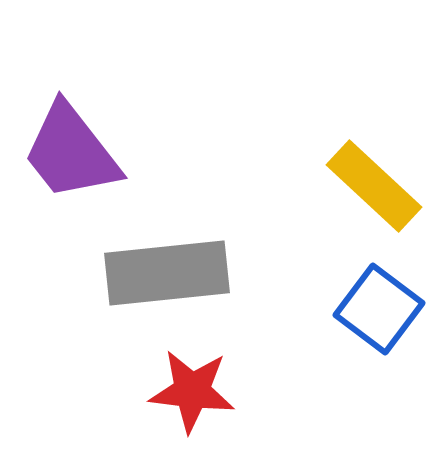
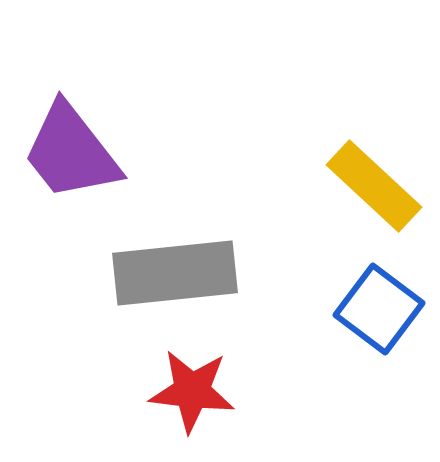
gray rectangle: moved 8 px right
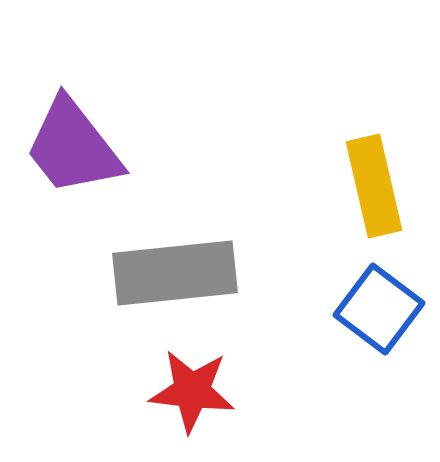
purple trapezoid: moved 2 px right, 5 px up
yellow rectangle: rotated 34 degrees clockwise
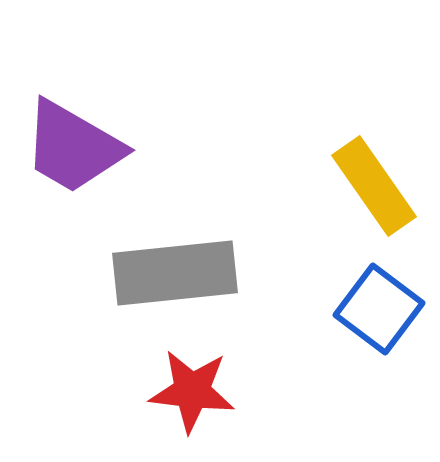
purple trapezoid: rotated 22 degrees counterclockwise
yellow rectangle: rotated 22 degrees counterclockwise
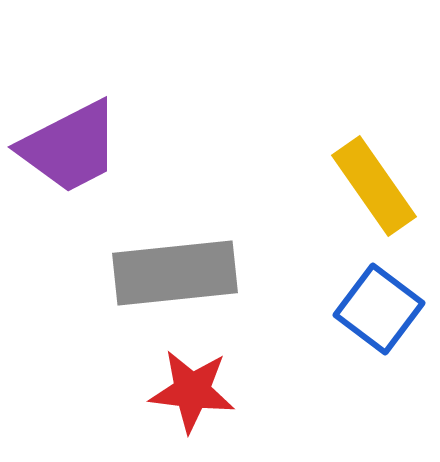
purple trapezoid: moved 3 px left; rotated 57 degrees counterclockwise
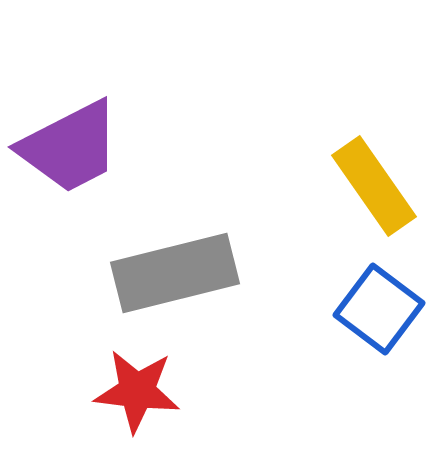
gray rectangle: rotated 8 degrees counterclockwise
red star: moved 55 px left
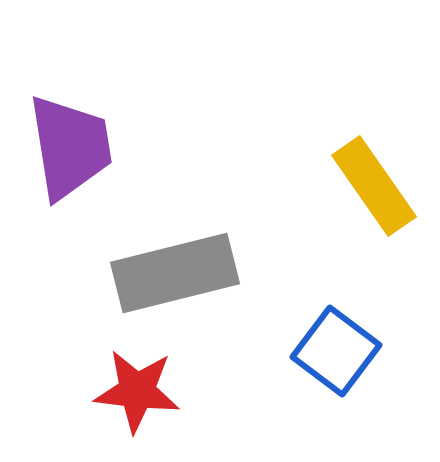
purple trapezoid: rotated 72 degrees counterclockwise
blue square: moved 43 px left, 42 px down
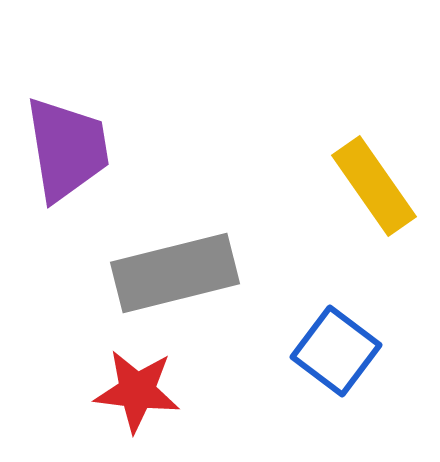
purple trapezoid: moved 3 px left, 2 px down
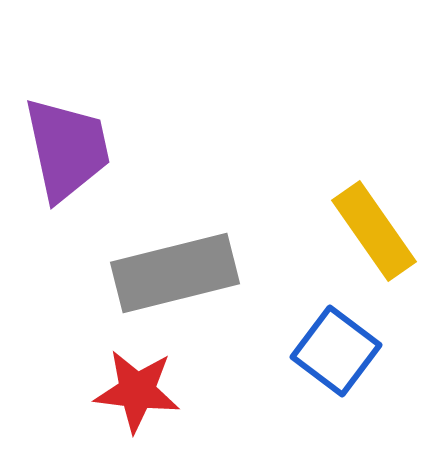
purple trapezoid: rotated 3 degrees counterclockwise
yellow rectangle: moved 45 px down
